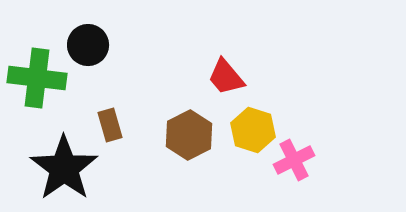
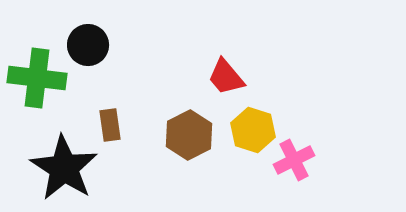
brown rectangle: rotated 8 degrees clockwise
black star: rotated 4 degrees counterclockwise
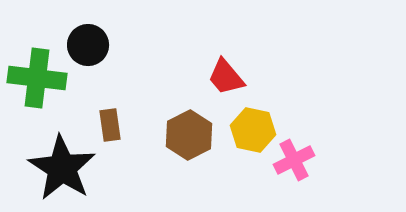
yellow hexagon: rotated 6 degrees counterclockwise
black star: moved 2 px left
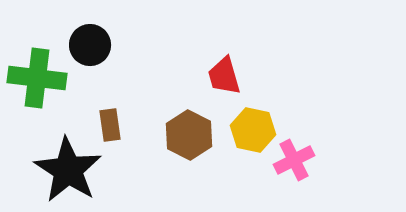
black circle: moved 2 px right
red trapezoid: moved 2 px left, 1 px up; rotated 24 degrees clockwise
brown hexagon: rotated 6 degrees counterclockwise
black star: moved 6 px right, 2 px down
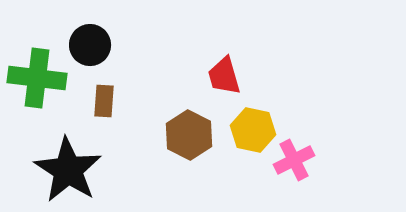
brown rectangle: moved 6 px left, 24 px up; rotated 12 degrees clockwise
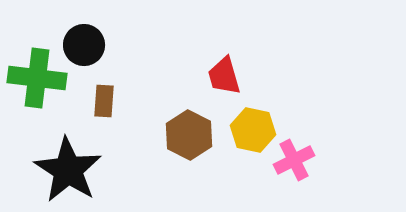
black circle: moved 6 px left
